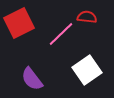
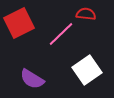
red semicircle: moved 1 px left, 3 px up
purple semicircle: rotated 20 degrees counterclockwise
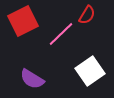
red semicircle: moved 1 px right, 1 px down; rotated 114 degrees clockwise
red square: moved 4 px right, 2 px up
white square: moved 3 px right, 1 px down
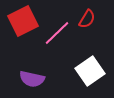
red semicircle: moved 4 px down
pink line: moved 4 px left, 1 px up
purple semicircle: rotated 20 degrees counterclockwise
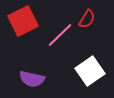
pink line: moved 3 px right, 2 px down
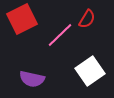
red square: moved 1 px left, 2 px up
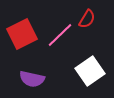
red square: moved 15 px down
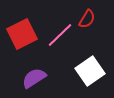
purple semicircle: moved 2 px right, 1 px up; rotated 135 degrees clockwise
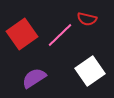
red semicircle: rotated 72 degrees clockwise
red square: rotated 8 degrees counterclockwise
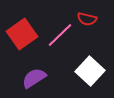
white square: rotated 12 degrees counterclockwise
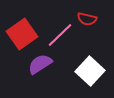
purple semicircle: moved 6 px right, 14 px up
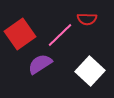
red semicircle: rotated 12 degrees counterclockwise
red square: moved 2 px left
